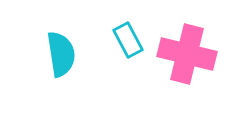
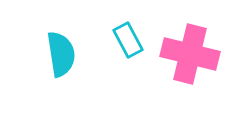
pink cross: moved 3 px right
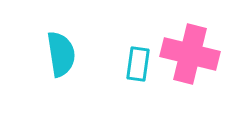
cyan rectangle: moved 10 px right, 24 px down; rotated 36 degrees clockwise
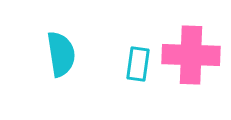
pink cross: moved 1 px right, 1 px down; rotated 12 degrees counterclockwise
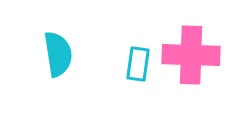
cyan semicircle: moved 3 px left
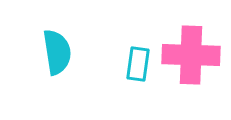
cyan semicircle: moved 1 px left, 2 px up
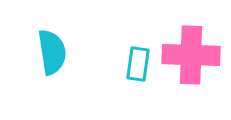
cyan semicircle: moved 5 px left
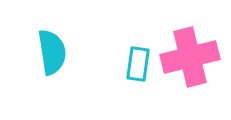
pink cross: moved 1 px left, 2 px down; rotated 16 degrees counterclockwise
